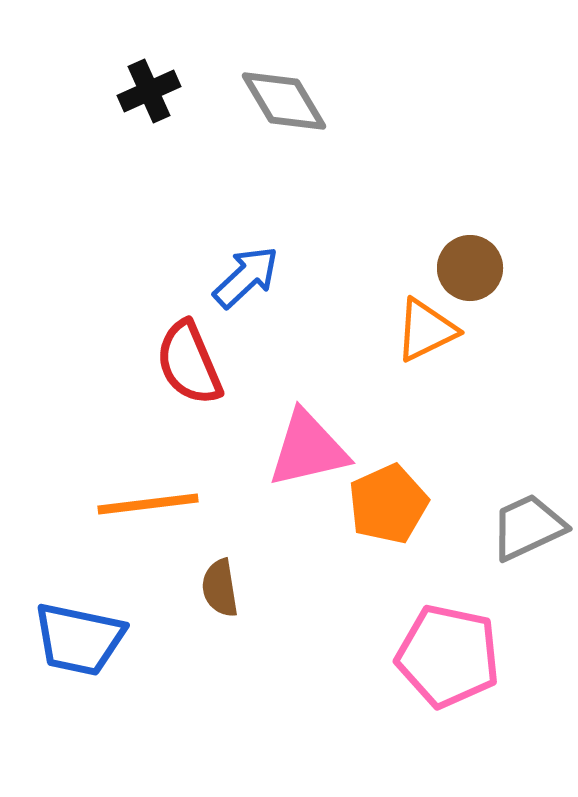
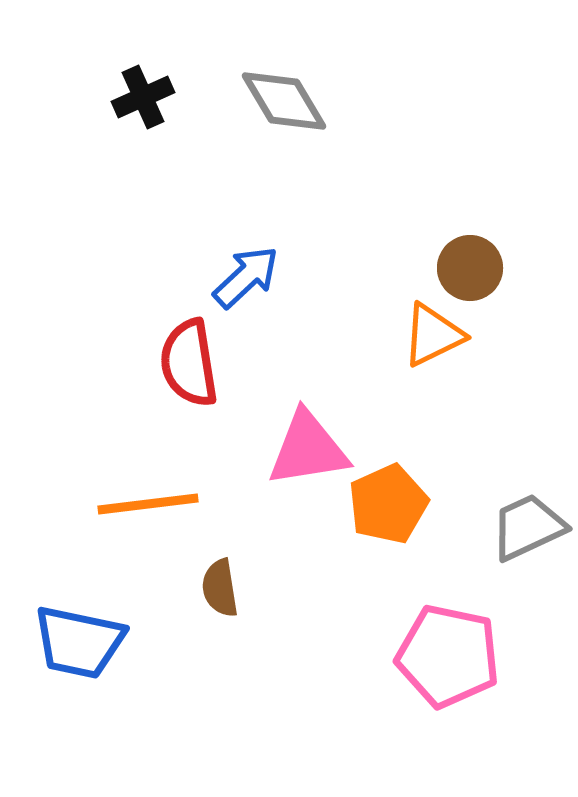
black cross: moved 6 px left, 6 px down
orange triangle: moved 7 px right, 5 px down
red semicircle: rotated 14 degrees clockwise
pink triangle: rotated 4 degrees clockwise
blue trapezoid: moved 3 px down
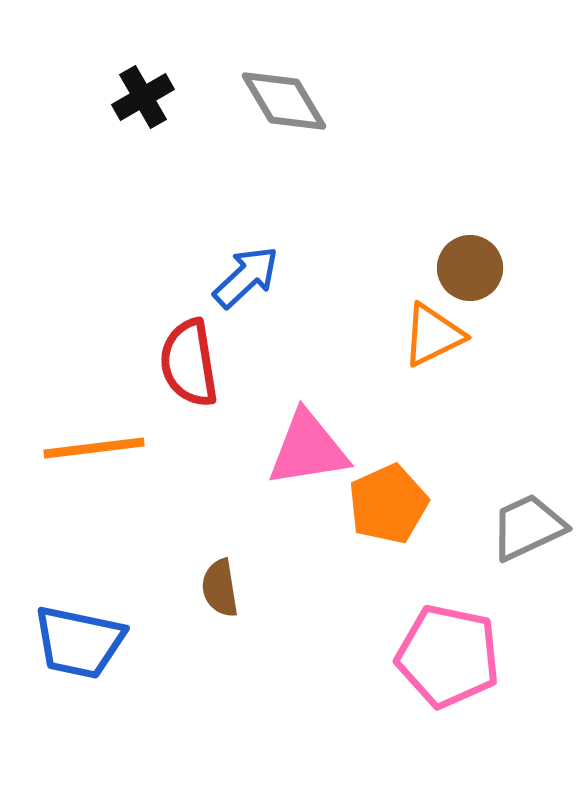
black cross: rotated 6 degrees counterclockwise
orange line: moved 54 px left, 56 px up
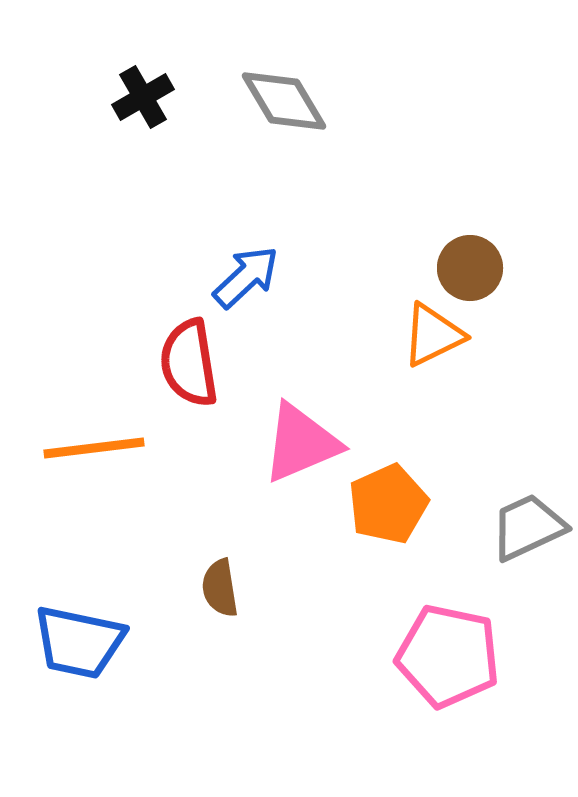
pink triangle: moved 7 px left, 6 px up; rotated 14 degrees counterclockwise
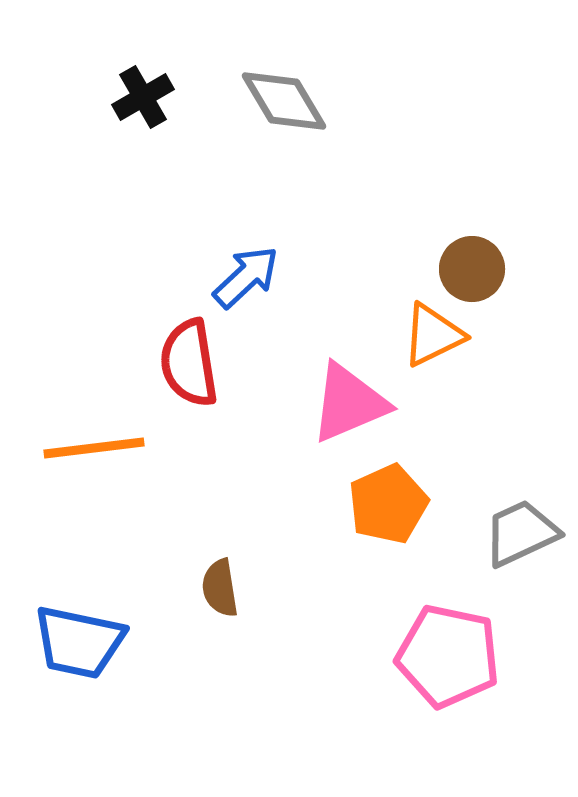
brown circle: moved 2 px right, 1 px down
pink triangle: moved 48 px right, 40 px up
gray trapezoid: moved 7 px left, 6 px down
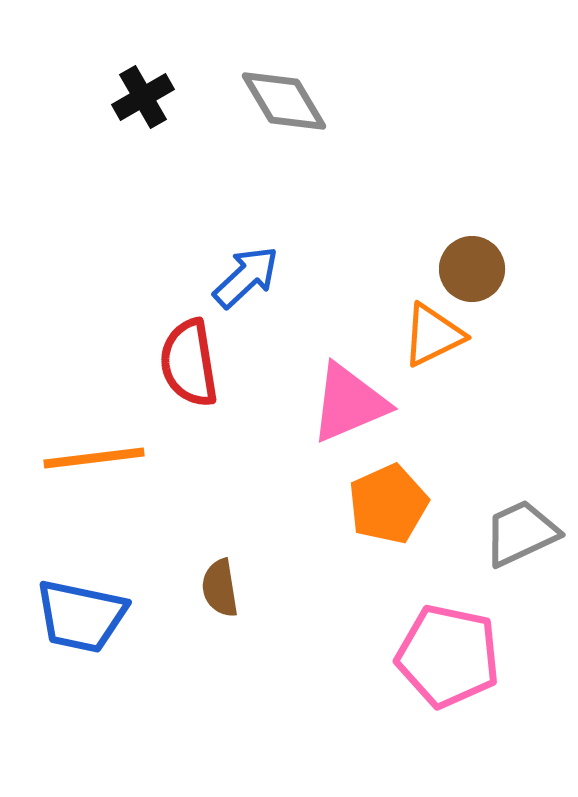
orange line: moved 10 px down
blue trapezoid: moved 2 px right, 26 px up
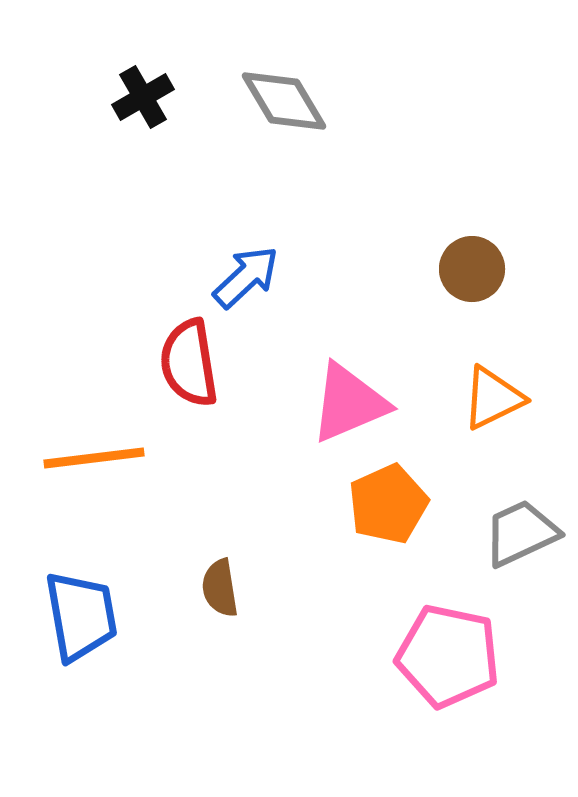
orange triangle: moved 60 px right, 63 px down
blue trapezoid: rotated 112 degrees counterclockwise
